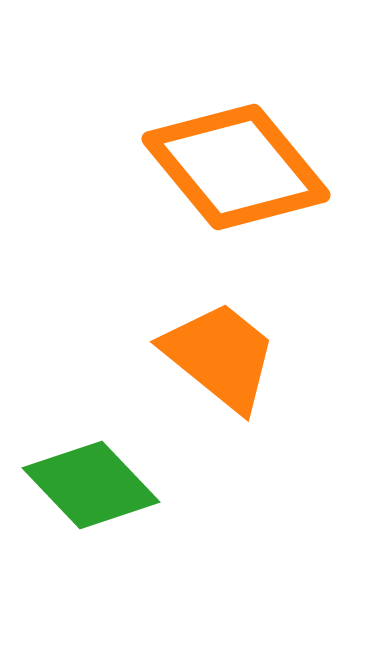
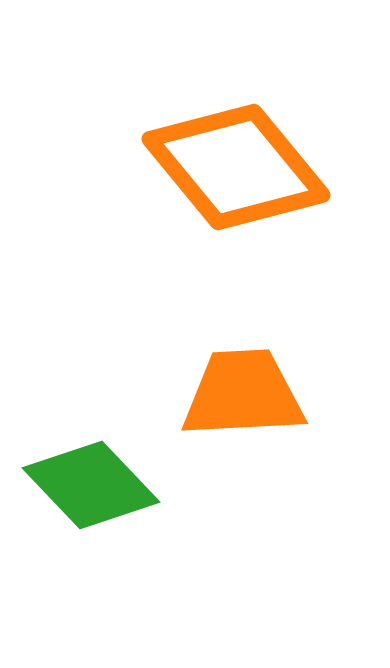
orange trapezoid: moved 23 px right, 38 px down; rotated 42 degrees counterclockwise
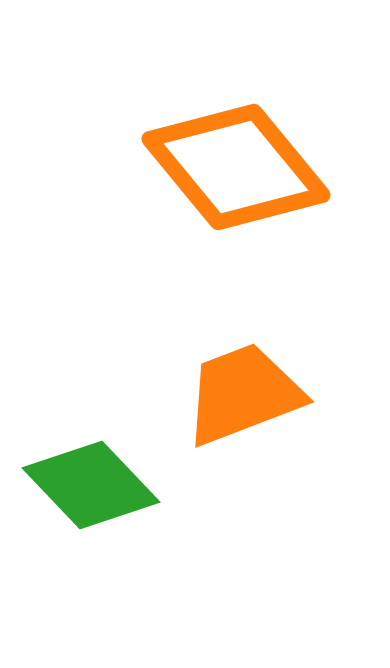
orange trapezoid: rotated 18 degrees counterclockwise
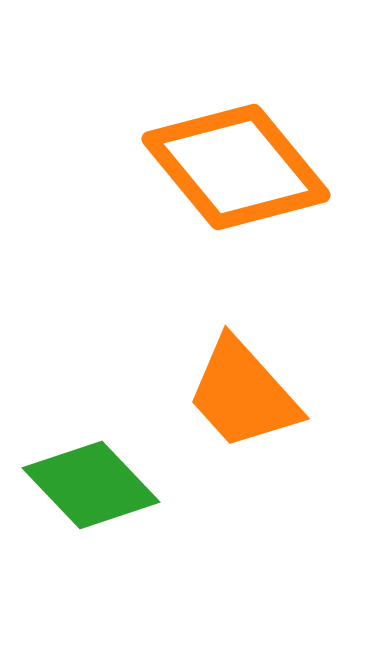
orange trapezoid: rotated 111 degrees counterclockwise
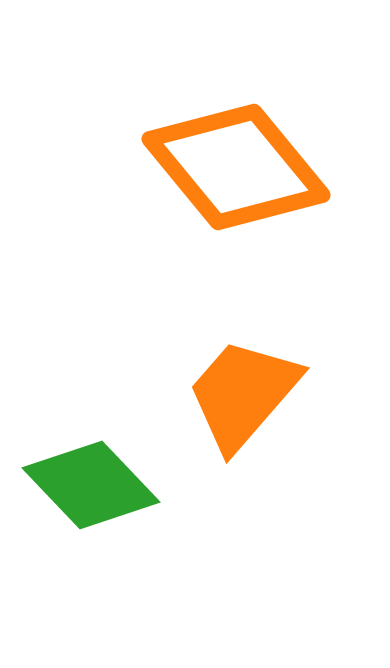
orange trapezoid: rotated 83 degrees clockwise
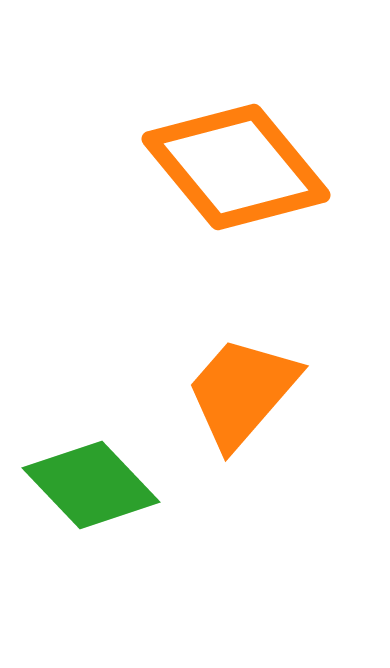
orange trapezoid: moved 1 px left, 2 px up
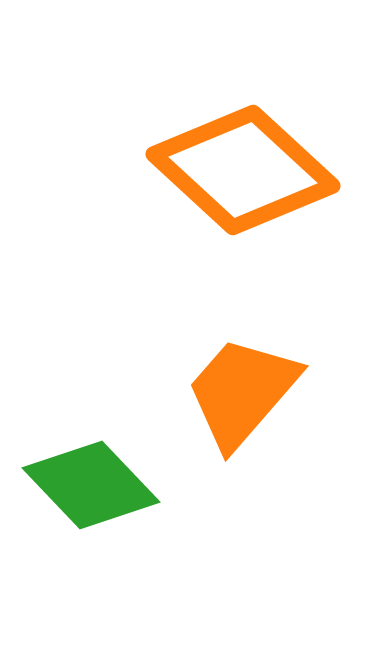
orange diamond: moved 7 px right, 3 px down; rotated 8 degrees counterclockwise
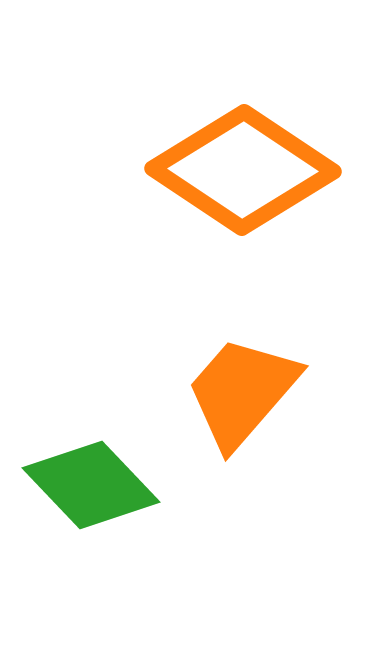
orange diamond: rotated 9 degrees counterclockwise
